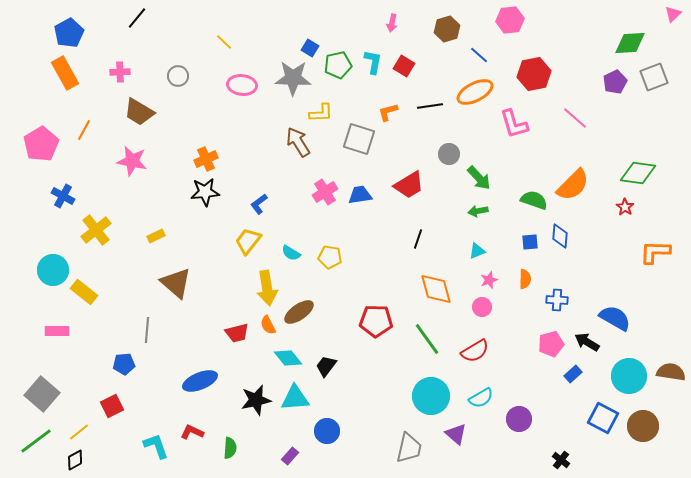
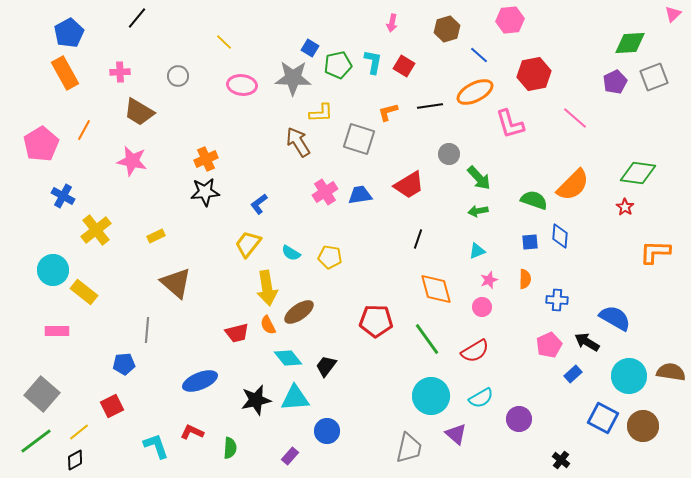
pink L-shape at (514, 124): moved 4 px left
yellow trapezoid at (248, 241): moved 3 px down
pink pentagon at (551, 344): moved 2 px left, 1 px down; rotated 10 degrees counterclockwise
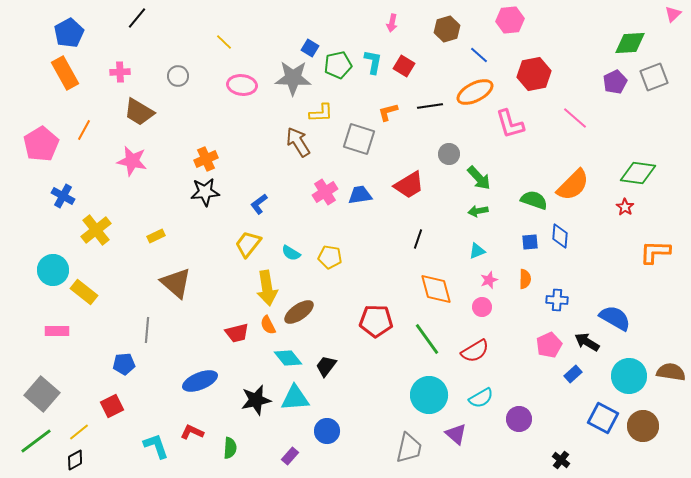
cyan circle at (431, 396): moved 2 px left, 1 px up
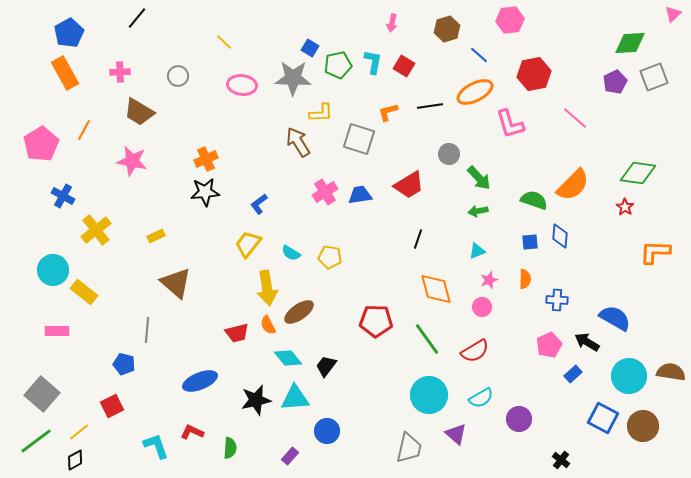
blue pentagon at (124, 364): rotated 20 degrees clockwise
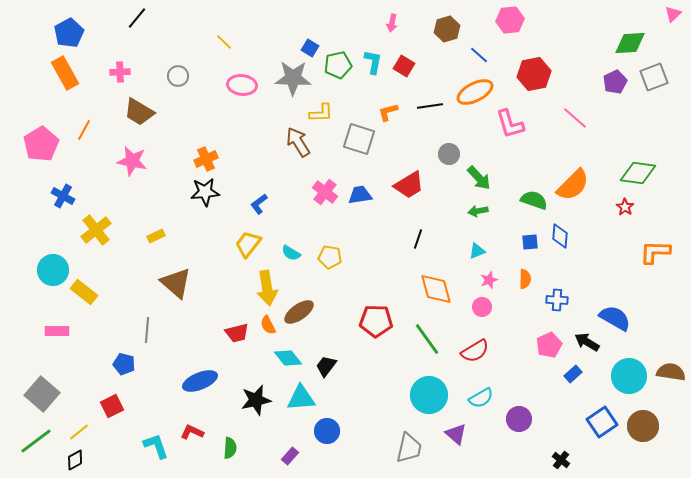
pink cross at (325, 192): rotated 20 degrees counterclockwise
cyan triangle at (295, 398): moved 6 px right
blue square at (603, 418): moved 1 px left, 4 px down; rotated 28 degrees clockwise
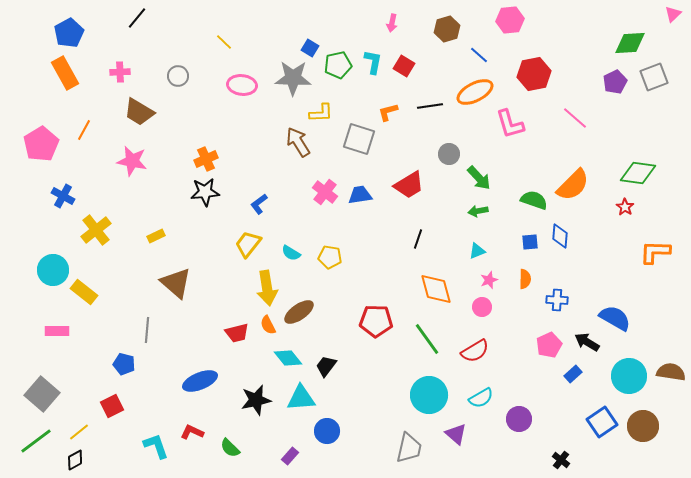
green semicircle at (230, 448): rotated 130 degrees clockwise
